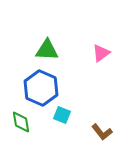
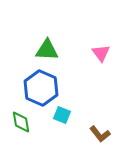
pink triangle: rotated 30 degrees counterclockwise
brown L-shape: moved 2 px left, 2 px down
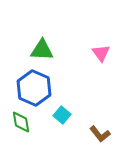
green triangle: moved 5 px left
blue hexagon: moved 7 px left
cyan square: rotated 18 degrees clockwise
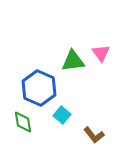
green triangle: moved 31 px right, 11 px down; rotated 10 degrees counterclockwise
blue hexagon: moved 5 px right
green diamond: moved 2 px right
brown L-shape: moved 6 px left, 1 px down
